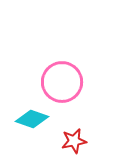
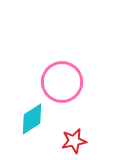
cyan diamond: rotated 52 degrees counterclockwise
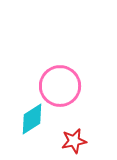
pink circle: moved 2 px left, 4 px down
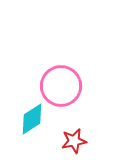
pink circle: moved 1 px right
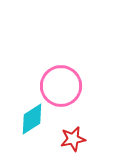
red star: moved 1 px left, 2 px up
